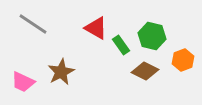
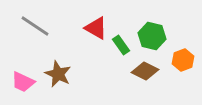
gray line: moved 2 px right, 2 px down
brown star: moved 3 px left, 2 px down; rotated 20 degrees counterclockwise
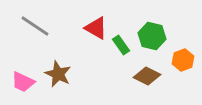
brown diamond: moved 2 px right, 5 px down
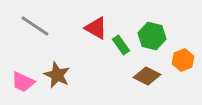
brown star: moved 1 px left, 1 px down
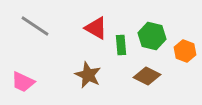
green rectangle: rotated 30 degrees clockwise
orange hexagon: moved 2 px right, 9 px up; rotated 20 degrees counterclockwise
brown star: moved 31 px right
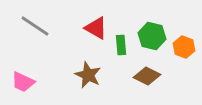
orange hexagon: moved 1 px left, 4 px up
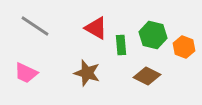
green hexagon: moved 1 px right, 1 px up
brown star: moved 1 px left, 2 px up; rotated 8 degrees counterclockwise
pink trapezoid: moved 3 px right, 9 px up
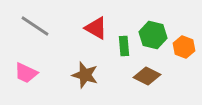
green rectangle: moved 3 px right, 1 px down
brown star: moved 2 px left, 2 px down
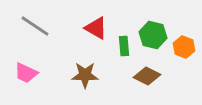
brown star: rotated 16 degrees counterclockwise
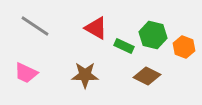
green rectangle: rotated 60 degrees counterclockwise
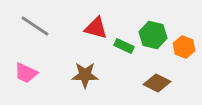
red triangle: rotated 15 degrees counterclockwise
brown diamond: moved 10 px right, 7 px down
